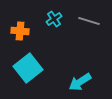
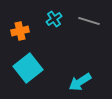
orange cross: rotated 18 degrees counterclockwise
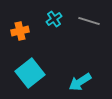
cyan square: moved 2 px right, 5 px down
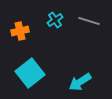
cyan cross: moved 1 px right, 1 px down
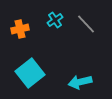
gray line: moved 3 px left, 3 px down; rotated 30 degrees clockwise
orange cross: moved 2 px up
cyan arrow: rotated 20 degrees clockwise
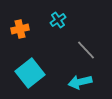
cyan cross: moved 3 px right
gray line: moved 26 px down
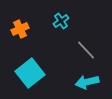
cyan cross: moved 3 px right, 1 px down
orange cross: rotated 12 degrees counterclockwise
cyan arrow: moved 7 px right
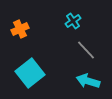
cyan cross: moved 12 px right
cyan arrow: moved 1 px right, 1 px up; rotated 30 degrees clockwise
